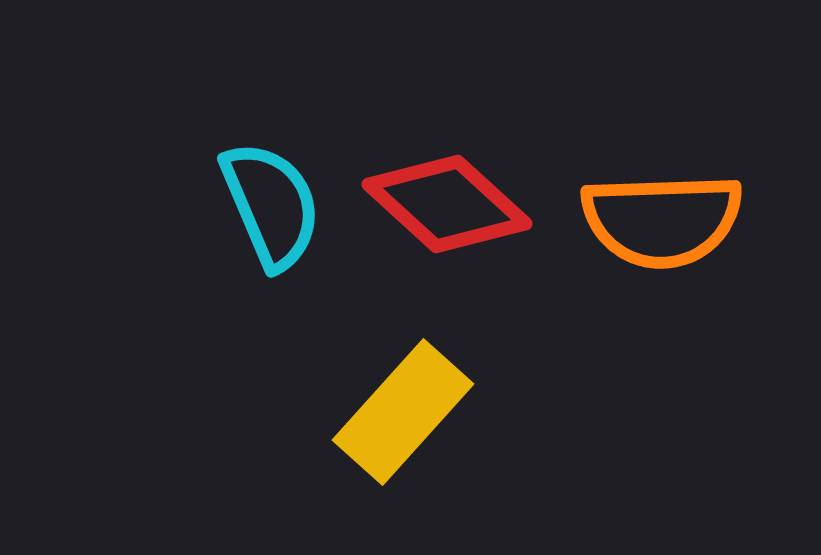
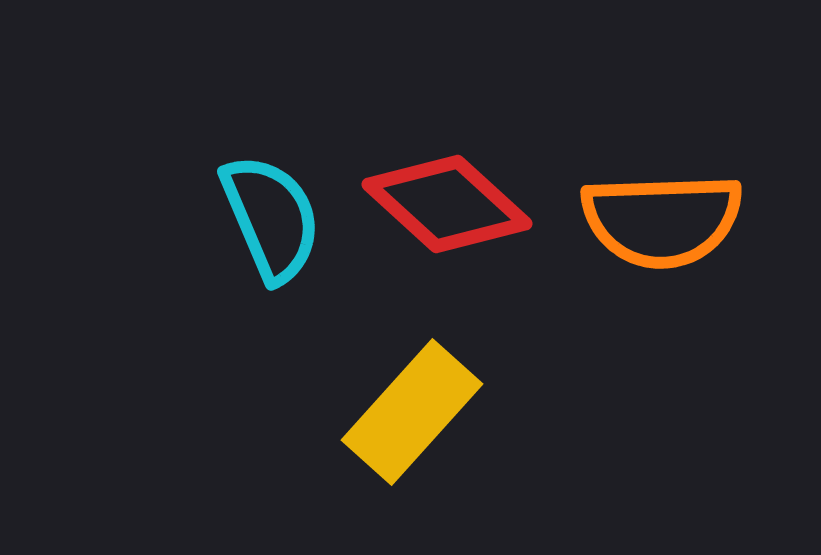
cyan semicircle: moved 13 px down
yellow rectangle: moved 9 px right
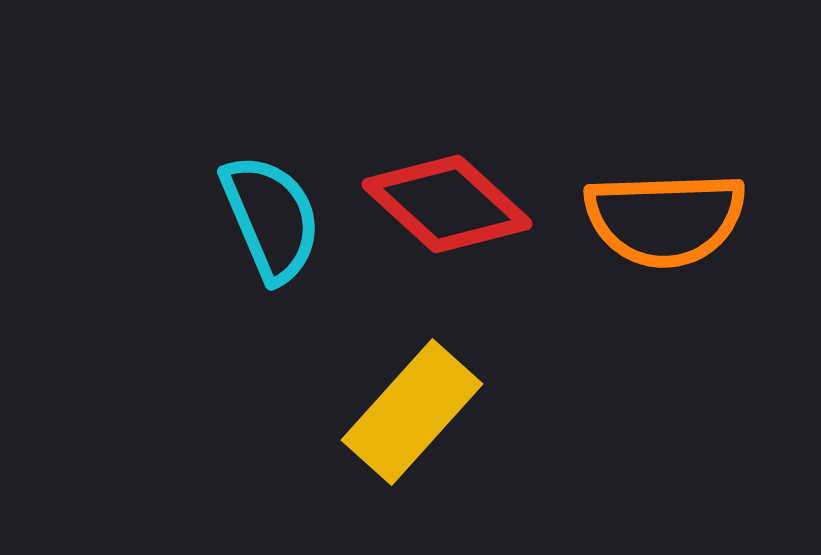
orange semicircle: moved 3 px right, 1 px up
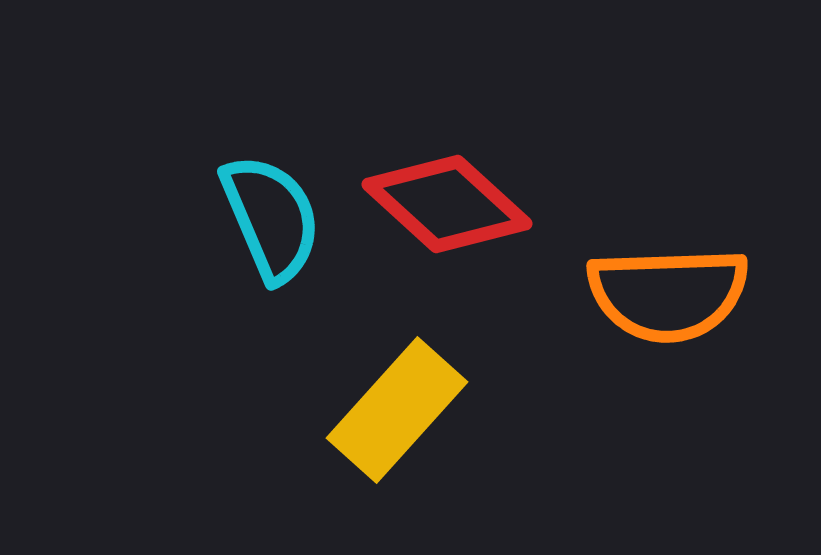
orange semicircle: moved 3 px right, 75 px down
yellow rectangle: moved 15 px left, 2 px up
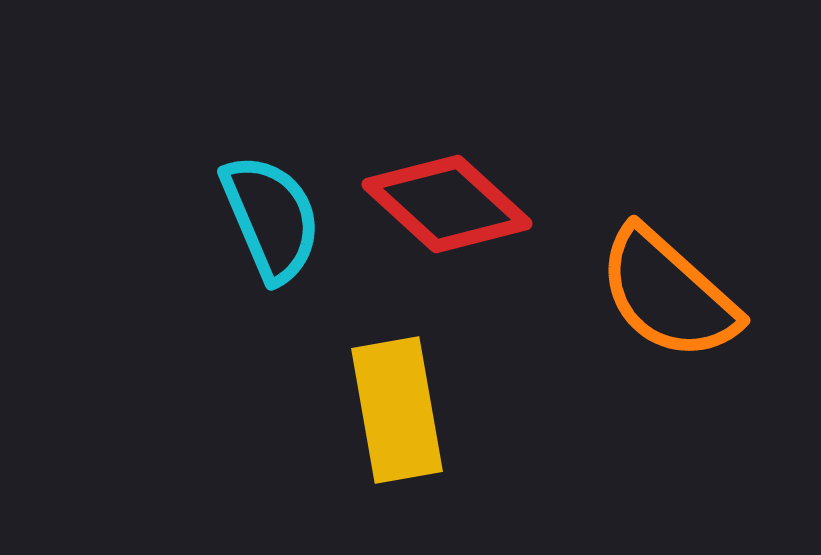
orange semicircle: rotated 44 degrees clockwise
yellow rectangle: rotated 52 degrees counterclockwise
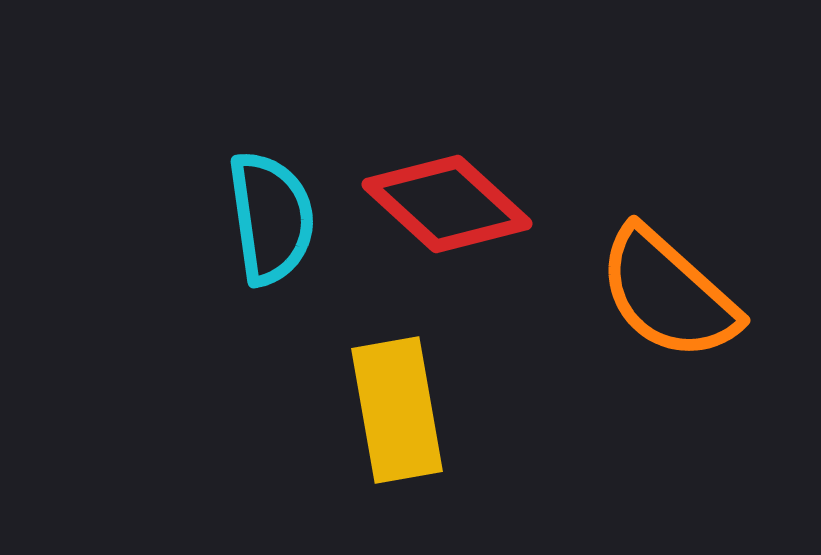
cyan semicircle: rotated 15 degrees clockwise
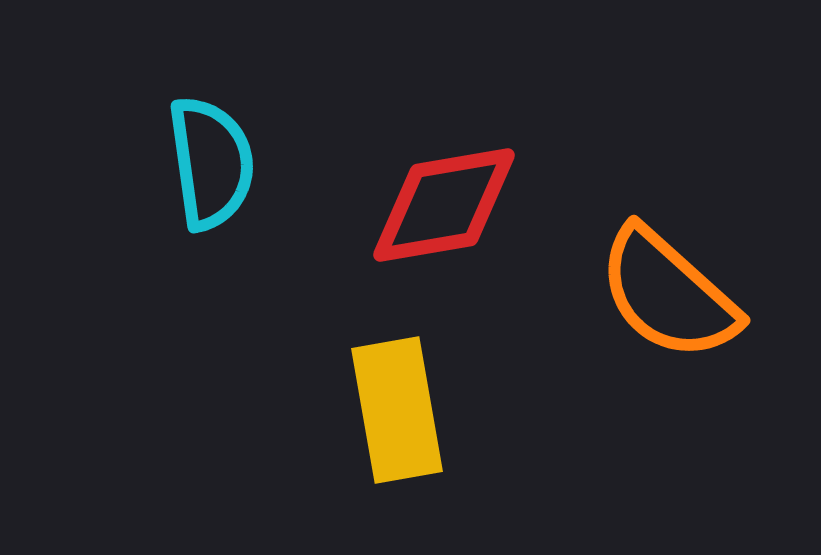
red diamond: moved 3 px left, 1 px down; rotated 52 degrees counterclockwise
cyan semicircle: moved 60 px left, 55 px up
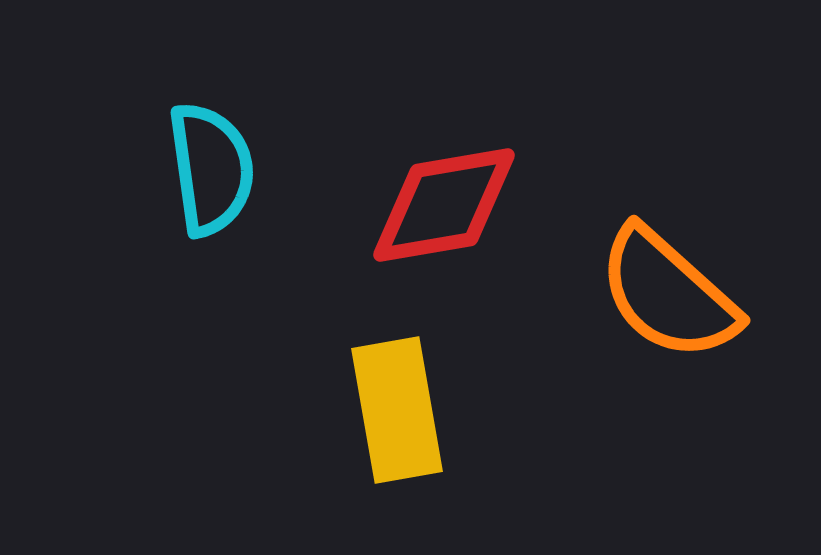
cyan semicircle: moved 6 px down
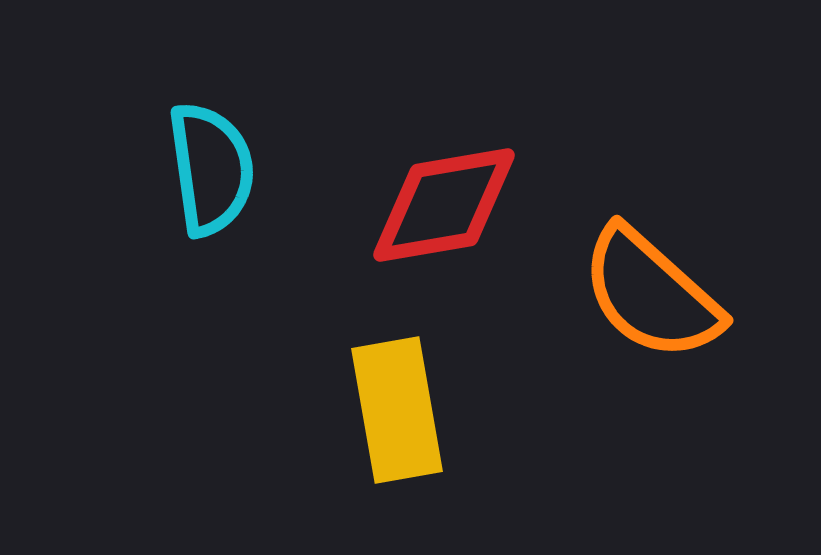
orange semicircle: moved 17 px left
